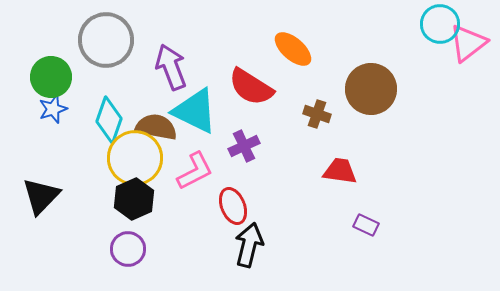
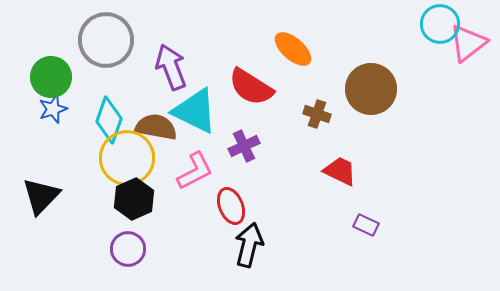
yellow circle: moved 8 px left
red trapezoid: rotated 18 degrees clockwise
red ellipse: moved 2 px left
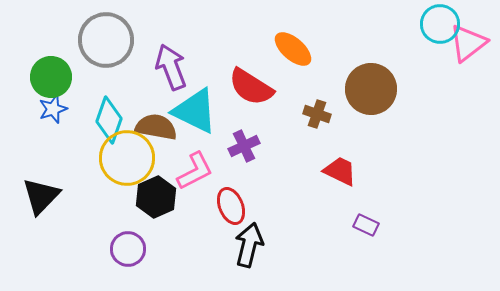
black hexagon: moved 22 px right, 2 px up
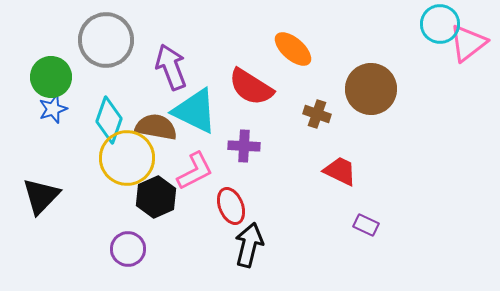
purple cross: rotated 28 degrees clockwise
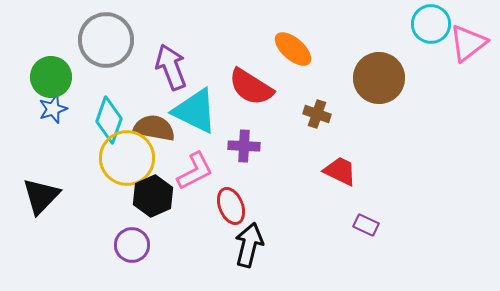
cyan circle: moved 9 px left
brown circle: moved 8 px right, 11 px up
brown semicircle: moved 2 px left, 1 px down
black hexagon: moved 3 px left, 1 px up
purple circle: moved 4 px right, 4 px up
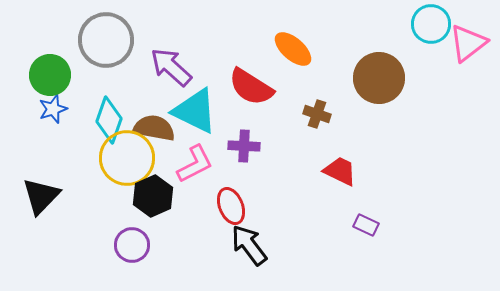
purple arrow: rotated 27 degrees counterclockwise
green circle: moved 1 px left, 2 px up
pink L-shape: moved 7 px up
black arrow: rotated 51 degrees counterclockwise
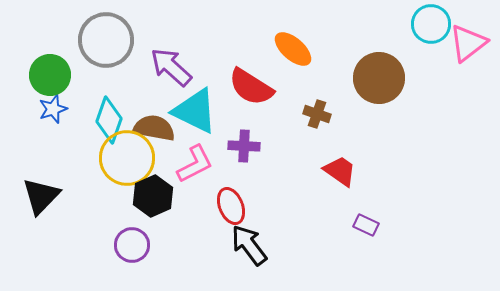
red trapezoid: rotated 9 degrees clockwise
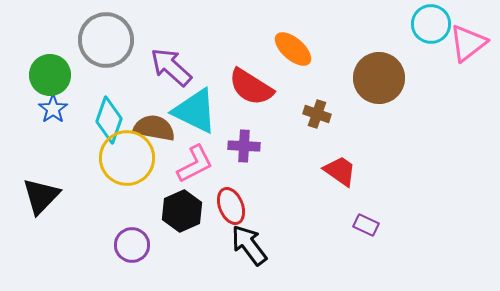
blue star: rotated 16 degrees counterclockwise
black hexagon: moved 29 px right, 15 px down
